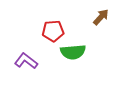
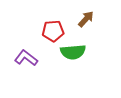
brown arrow: moved 15 px left, 2 px down
purple L-shape: moved 3 px up
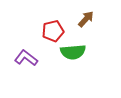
red pentagon: rotated 10 degrees counterclockwise
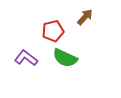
brown arrow: moved 1 px left, 2 px up
green semicircle: moved 8 px left, 6 px down; rotated 30 degrees clockwise
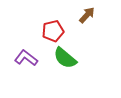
brown arrow: moved 2 px right, 2 px up
green semicircle: rotated 15 degrees clockwise
